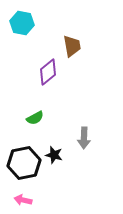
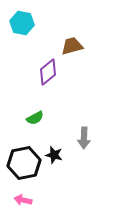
brown trapezoid: rotated 95 degrees counterclockwise
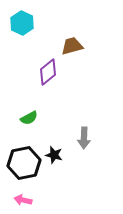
cyan hexagon: rotated 15 degrees clockwise
green semicircle: moved 6 px left
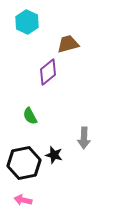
cyan hexagon: moved 5 px right, 1 px up
brown trapezoid: moved 4 px left, 2 px up
green semicircle: moved 1 px right, 2 px up; rotated 90 degrees clockwise
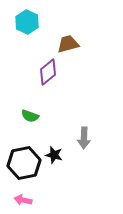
green semicircle: rotated 42 degrees counterclockwise
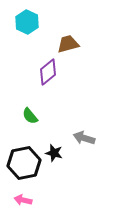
green semicircle: rotated 30 degrees clockwise
gray arrow: rotated 105 degrees clockwise
black star: moved 2 px up
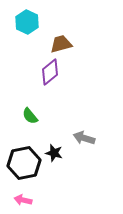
brown trapezoid: moved 7 px left
purple diamond: moved 2 px right
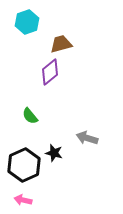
cyan hexagon: rotated 15 degrees clockwise
gray arrow: moved 3 px right
black hexagon: moved 2 px down; rotated 12 degrees counterclockwise
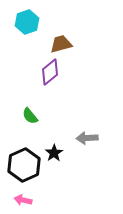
gray arrow: rotated 20 degrees counterclockwise
black star: rotated 24 degrees clockwise
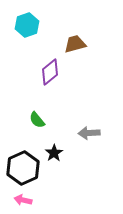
cyan hexagon: moved 3 px down
brown trapezoid: moved 14 px right
green semicircle: moved 7 px right, 4 px down
gray arrow: moved 2 px right, 5 px up
black hexagon: moved 1 px left, 3 px down
